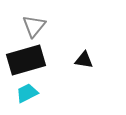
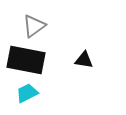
gray triangle: rotated 15 degrees clockwise
black rectangle: rotated 27 degrees clockwise
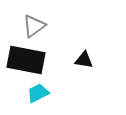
cyan trapezoid: moved 11 px right
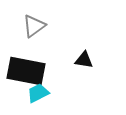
black rectangle: moved 11 px down
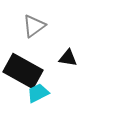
black triangle: moved 16 px left, 2 px up
black rectangle: moved 3 px left; rotated 18 degrees clockwise
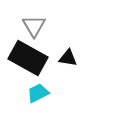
gray triangle: rotated 25 degrees counterclockwise
black rectangle: moved 5 px right, 13 px up
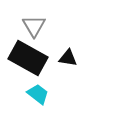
cyan trapezoid: moved 1 px down; rotated 65 degrees clockwise
